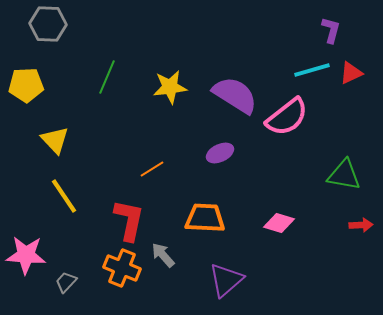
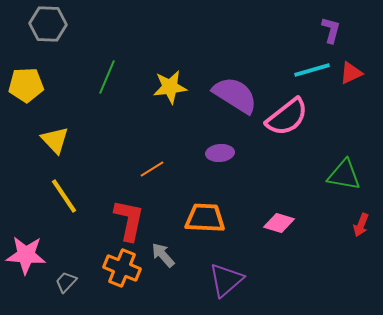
purple ellipse: rotated 20 degrees clockwise
red arrow: rotated 115 degrees clockwise
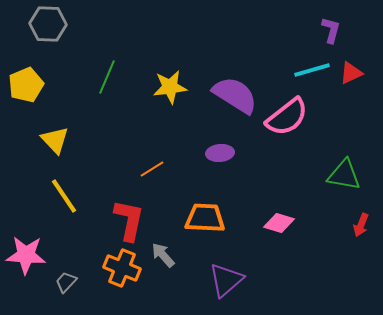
yellow pentagon: rotated 20 degrees counterclockwise
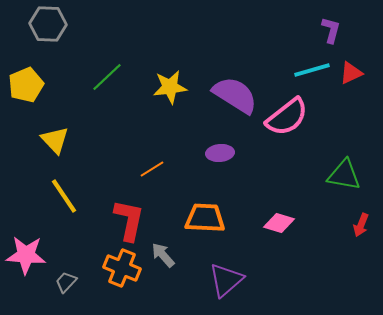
green line: rotated 24 degrees clockwise
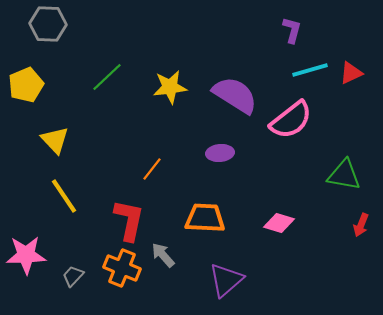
purple L-shape: moved 39 px left
cyan line: moved 2 px left
pink semicircle: moved 4 px right, 3 px down
orange line: rotated 20 degrees counterclockwise
pink star: rotated 6 degrees counterclockwise
gray trapezoid: moved 7 px right, 6 px up
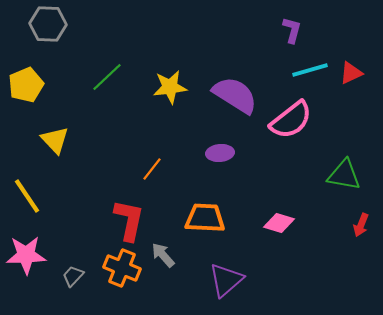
yellow line: moved 37 px left
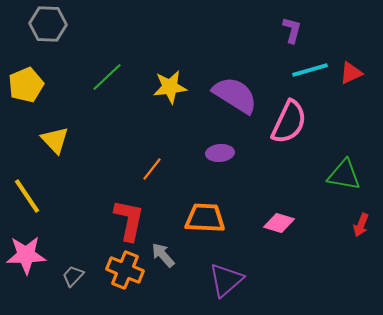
pink semicircle: moved 2 px left, 2 px down; rotated 27 degrees counterclockwise
orange cross: moved 3 px right, 2 px down
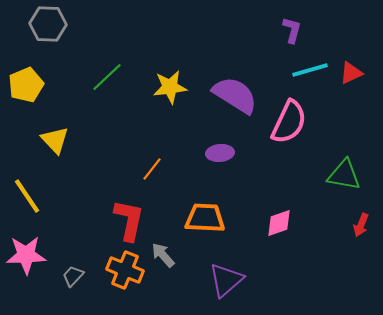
pink diamond: rotated 36 degrees counterclockwise
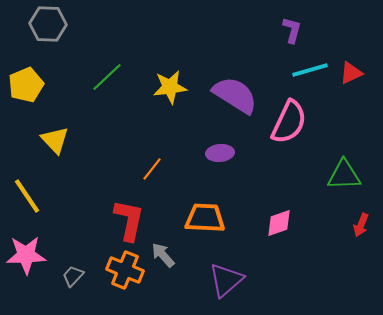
green triangle: rotated 12 degrees counterclockwise
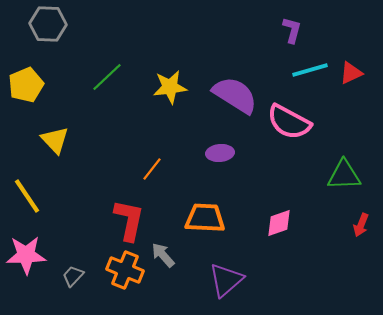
pink semicircle: rotated 93 degrees clockwise
